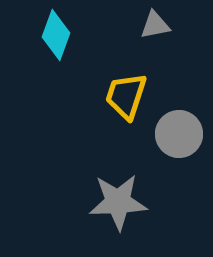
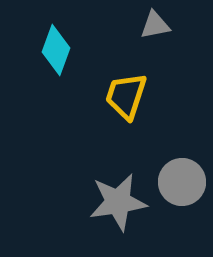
cyan diamond: moved 15 px down
gray circle: moved 3 px right, 48 px down
gray star: rotated 6 degrees counterclockwise
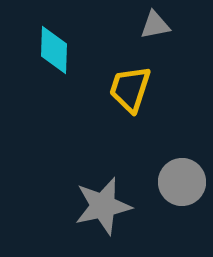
cyan diamond: moved 2 px left; rotated 18 degrees counterclockwise
yellow trapezoid: moved 4 px right, 7 px up
gray star: moved 15 px left, 4 px down; rotated 4 degrees counterclockwise
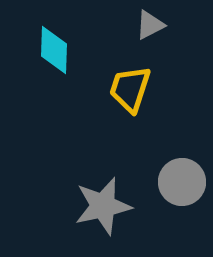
gray triangle: moved 5 px left; rotated 16 degrees counterclockwise
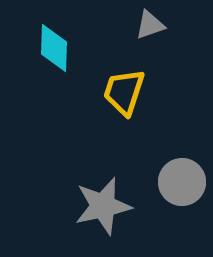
gray triangle: rotated 8 degrees clockwise
cyan diamond: moved 2 px up
yellow trapezoid: moved 6 px left, 3 px down
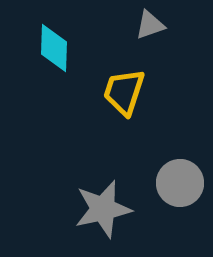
gray circle: moved 2 px left, 1 px down
gray star: moved 3 px down
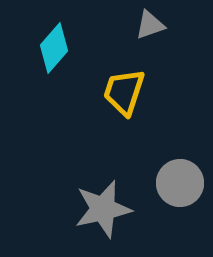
cyan diamond: rotated 39 degrees clockwise
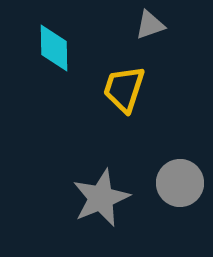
cyan diamond: rotated 42 degrees counterclockwise
yellow trapezoid: moved 3 px up
gray star: moved 2 px left, 11 px up; rotated 10 degrees counterclockwise
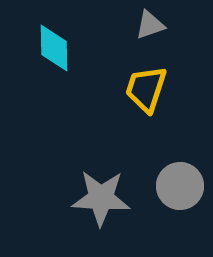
yellow trapezoid: moved 22 px right
gray circle: moved 3 px down
gray star: rotated 26 degrees clockwise
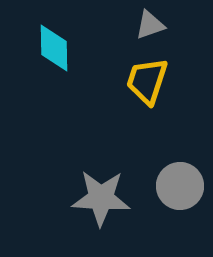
yellow trapezoid: moved 1 px right, 8 px up
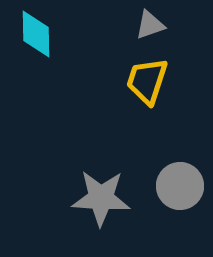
cyan diamond: moved 18 px left, 14 px up
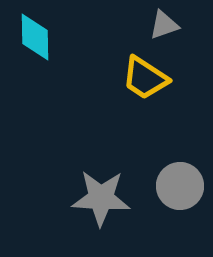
gray triangle: moved 14 px right
cyan diamond: moved 1 px left, 3 px down
yellow trapezoid: moved 2 px left, 3 px up; rotated 75 degrees counterclockwise
